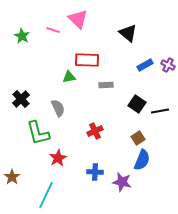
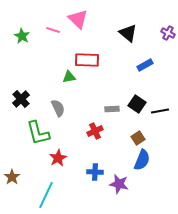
purple cross: moved 32 px up
gray rectangle: moved 6 px right, 24 px down
purple star: moved 3 px left, 2 px down
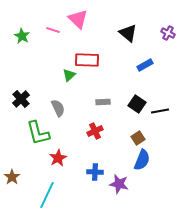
green triangle: moved 2 px up; rotated 32 degrees counterclockwise
gray rectangle: moved 9 px left, 7 px up
cyan line: moved 1 px right
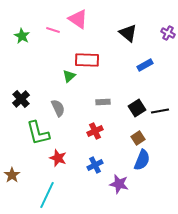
pink triangle: rotated 10 degrees counterclockwise
green triangle: moved 1 px down
black square: moved 4 px down; rotated 24 degrees clockwise
red star: rotated 24 degrees counterclockwise
blue cross: moved 7 px up; rotated 28 degrees counterclockwise
brown star: moved 2 px up
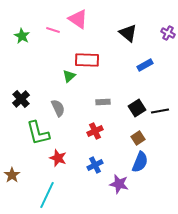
blue semicircle: moved 2 px left, 2 px down
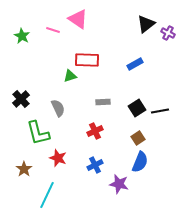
black triangle: moved 18 px right, 9 px up; rotated 42 degrees clockwise
blue rectangle: moved 10 px left, 1 px up
green triangle: moved 1 px right; rotated 24 degrees clockwise
brown star: moved 12 px right, 6 px up
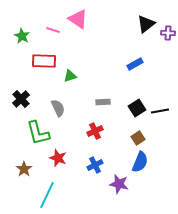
purple cross: rotated 24 degrees counterclockwise
red rectangle: moved 43 px left, 1 px down
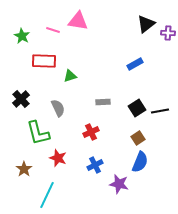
pink triangle: moved 2 px down; rotated 25 degrees counterclockwise
red cross: moved 4 px left, 1 px down
